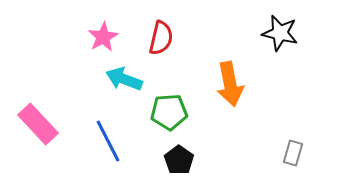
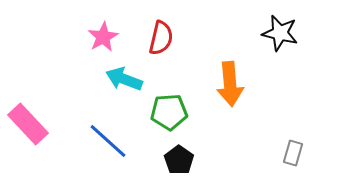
orange arrow: rotated 6 degrees clockwise
pink rectangle: moved 10 px left
blue line: rotated 21 degrees counterclockwise
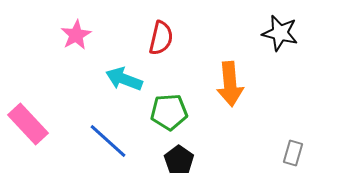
pink star: moved 27 px left, 2 px up
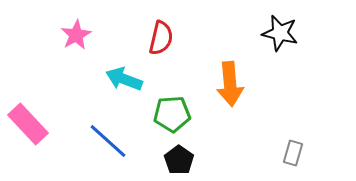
green pentagon: moved 3 px right, 2 px down
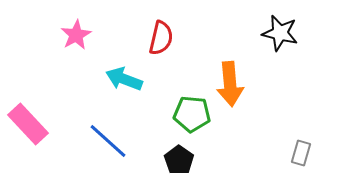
green pentagon: moved 20 px right; rotated 9 degrees clockwise
gray rectangle: moved 8 px right
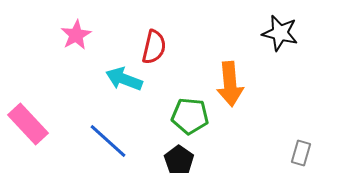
red semicircle: moved 7 px left, 9 px down
green pentagon: moved 2 px left, 2 px down
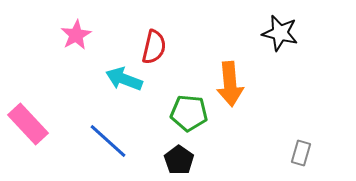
green pentagon: moved 1 px left, 3 px up
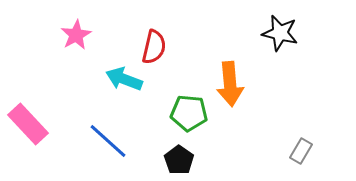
gray rectangle: moved 2 px up; rotated 15 degrees clockwise
